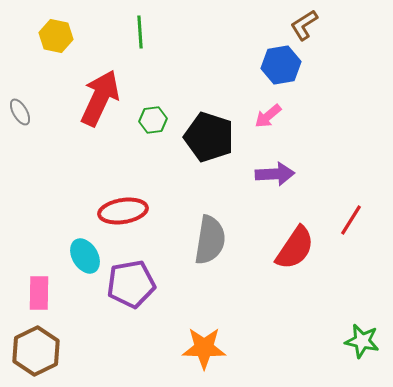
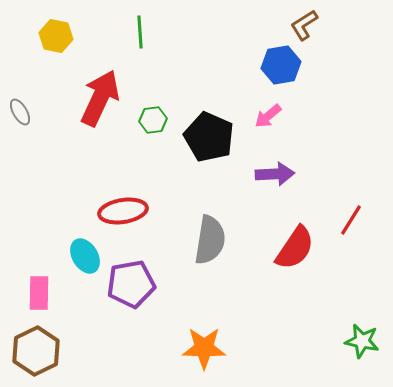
black pentagon: rotated 6 degrees clockwise
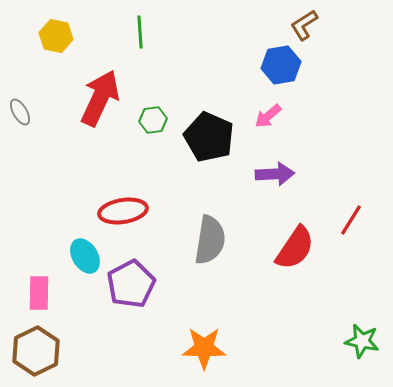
purple pentagon: rotated 18 degrees counterclockwise
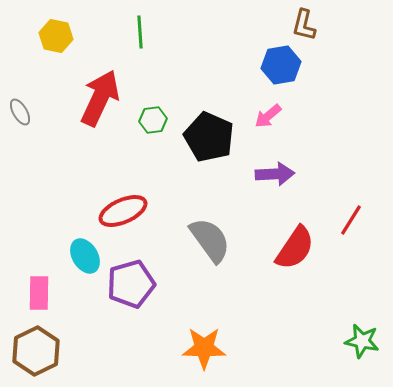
brown L-shape: rotated 44 degrees counterclockwise
red ellipse: rotated 15 degrees counterclockwise
gray semicircle: rotated 45 degrees counterclockwise
purple pentagon: rotated 12 degrees clockwise
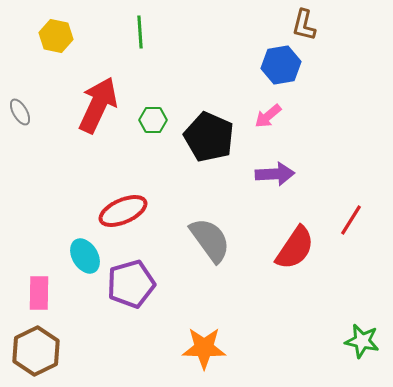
red arrow: moved 2 px left, 7 px down
green hexagon: rotated 8 degrees clockwise
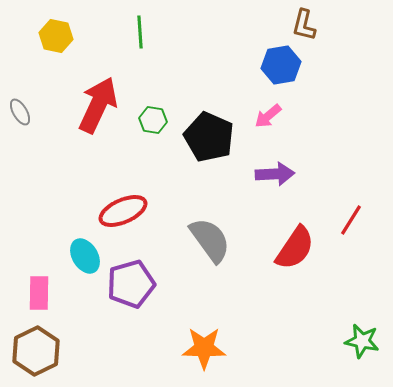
green hexagon: rotated 8 degrees clockwise
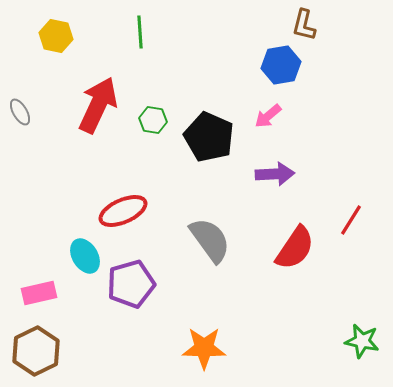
pink rectangle: rotated 76 degrees clockwise
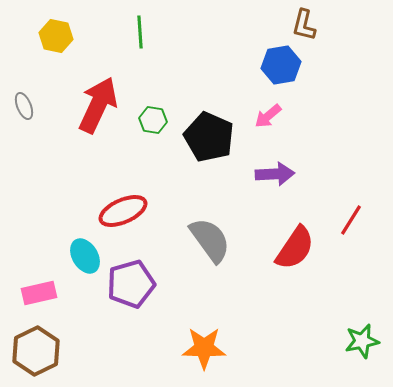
gray ellipse: moved 4 px right, 6 px up; rotated 8 degrees clockwise
green star: rotated 24 degrees counterclockwise
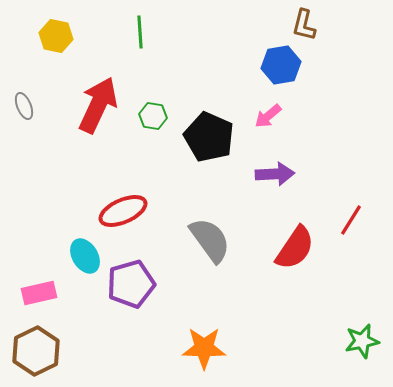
green hexagon: moved 4 px up
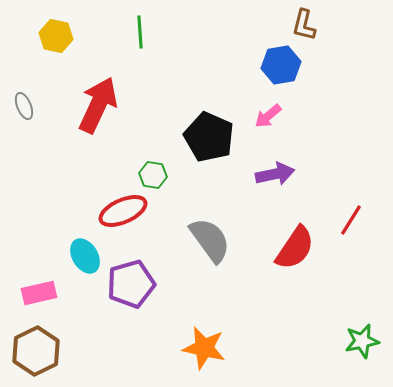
green hexagon: moved 59 px down
purple arrow: rotated 9 degrees counterclockwise
orange star: rotated 12 degrees clockwise
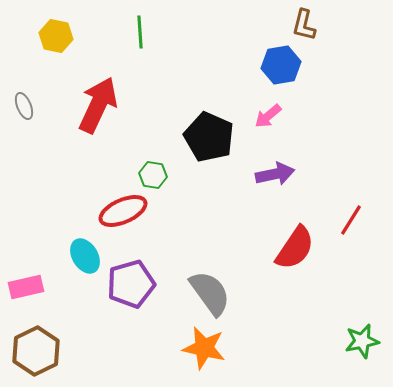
gray semicircle: moved 53 px down
pink rectangle: moved 13 px left, 6 px up
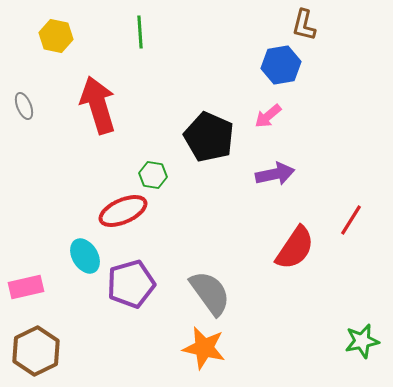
red arrow: rotated 42 degrees counterclockwise
